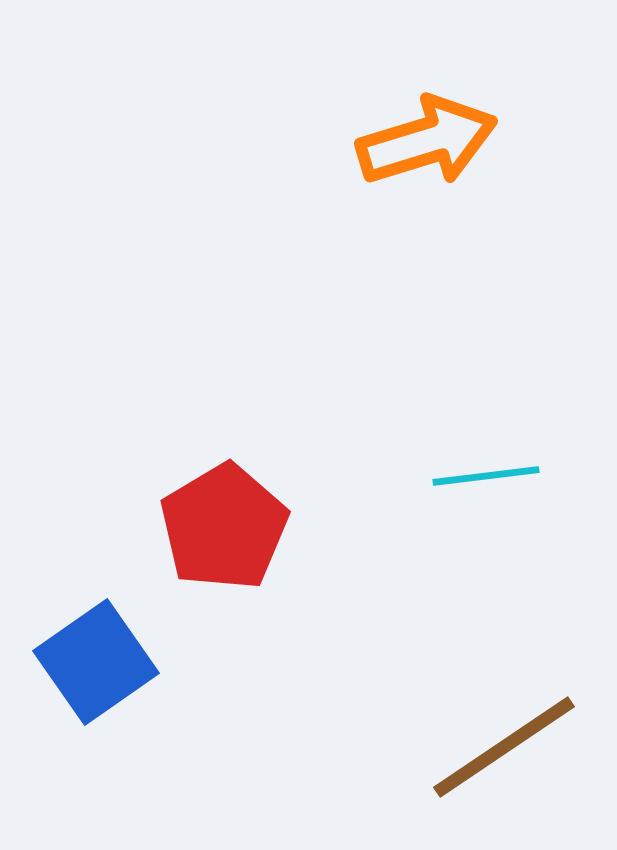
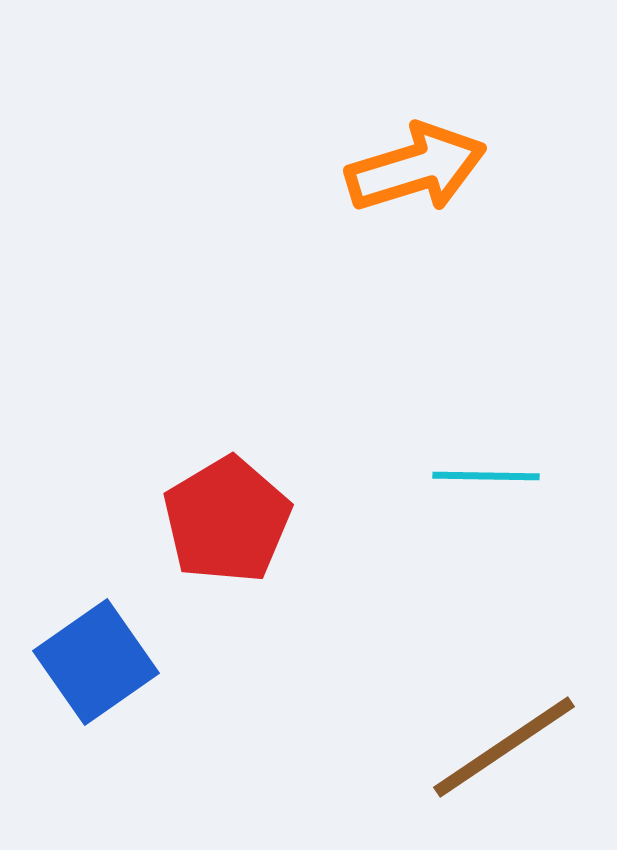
orange arrow: moved 11 px left, 27 px down
cyan line: rotated 8 degrees clockwise
red pentagon: moved 3 px right, 7 px up
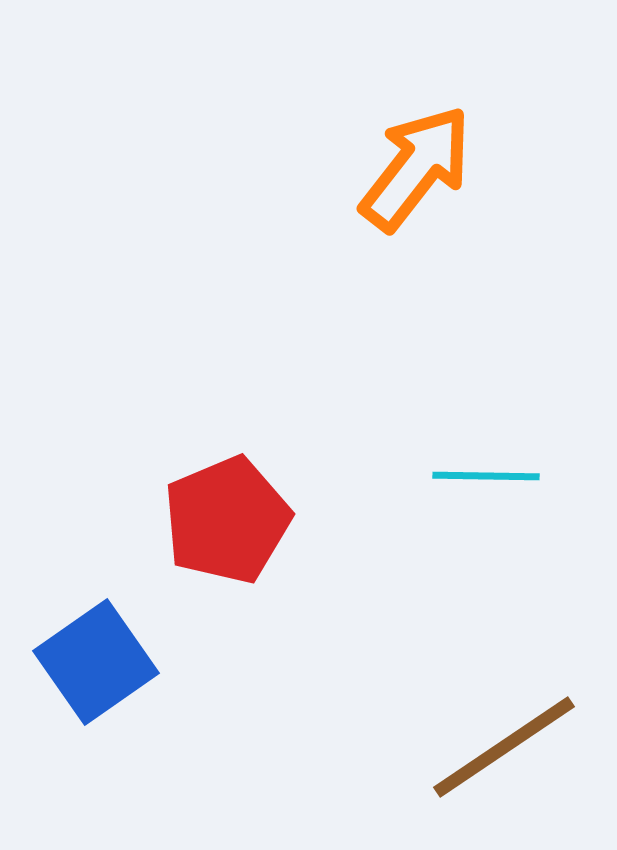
orange arrow: rotated 35 degrees counterclockwise
red pentagon: rotated 8 degrees clockwise
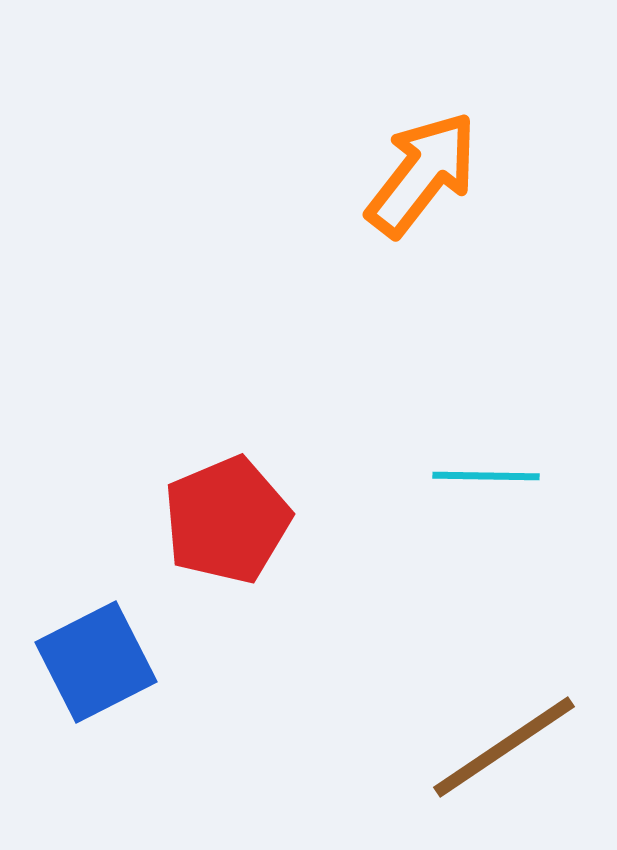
orange arrow: moved 6 px right, 6 px down
blue square: rotated 8 degrees clockwise
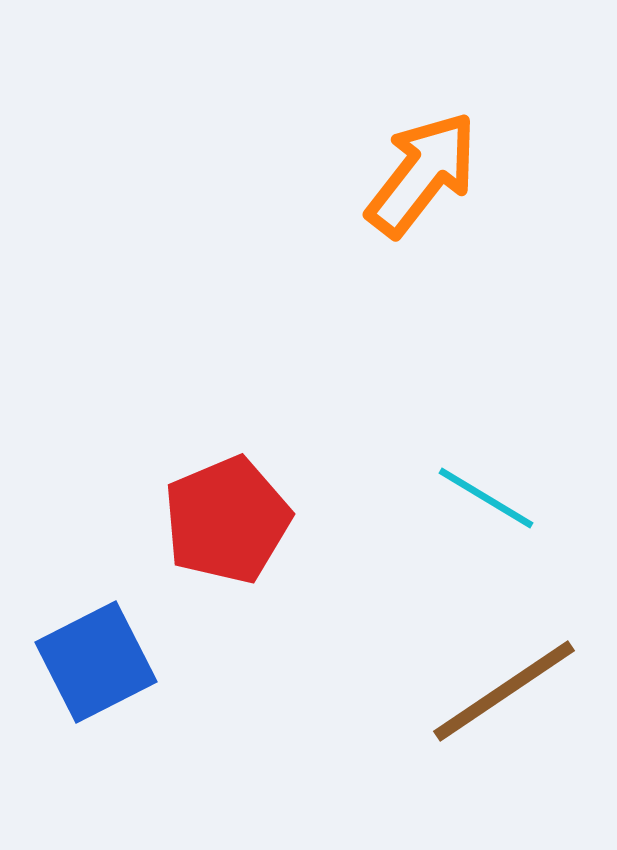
cyan line: moved 22 px down; rotated 30 degrees clockwise
brown line: moved 56 px up
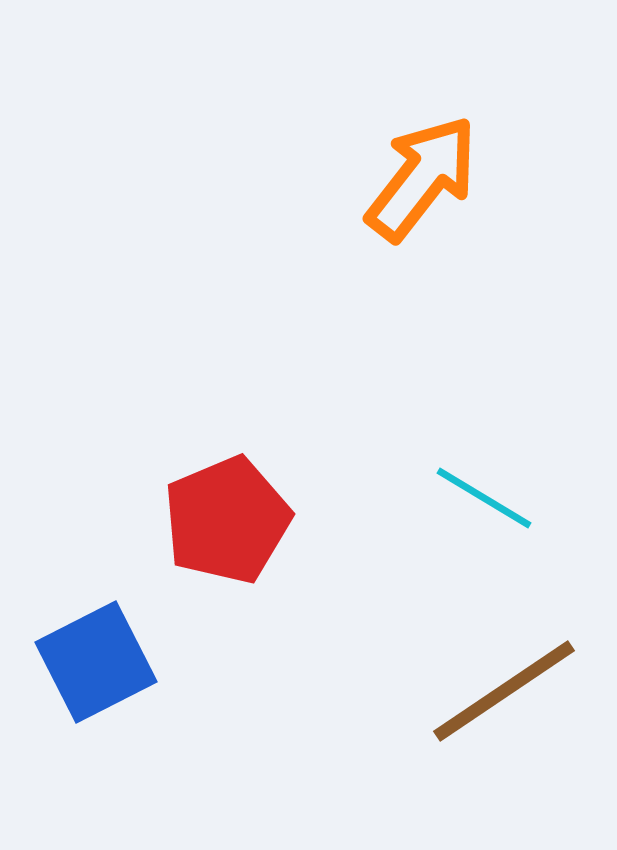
orange arrow: moved 4 px down
cyan line: moved 2 px left
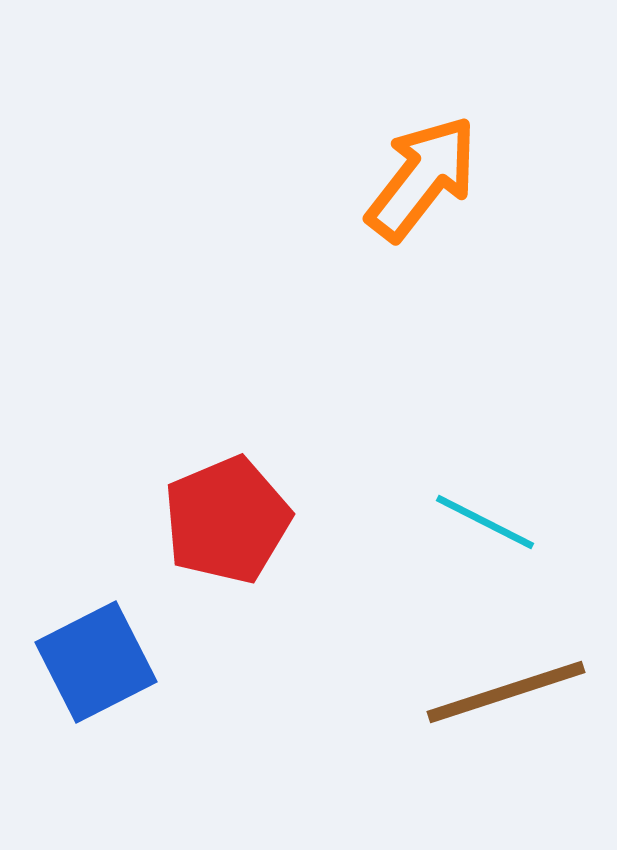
cyan line: moved 1 px right, 24 px down; rotated 4 degrees counterclockwise
brown line: moved 2 px right, 1 px down; rotated 16 degrees clockwise
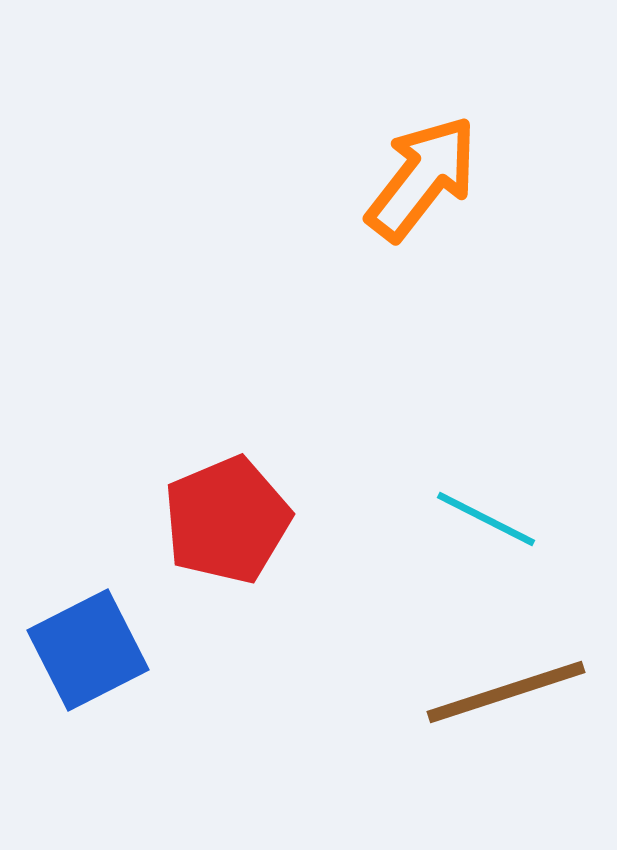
cyan line: moved 1 px right, 3 px up
blue square: moved 8 px left, 12 px up
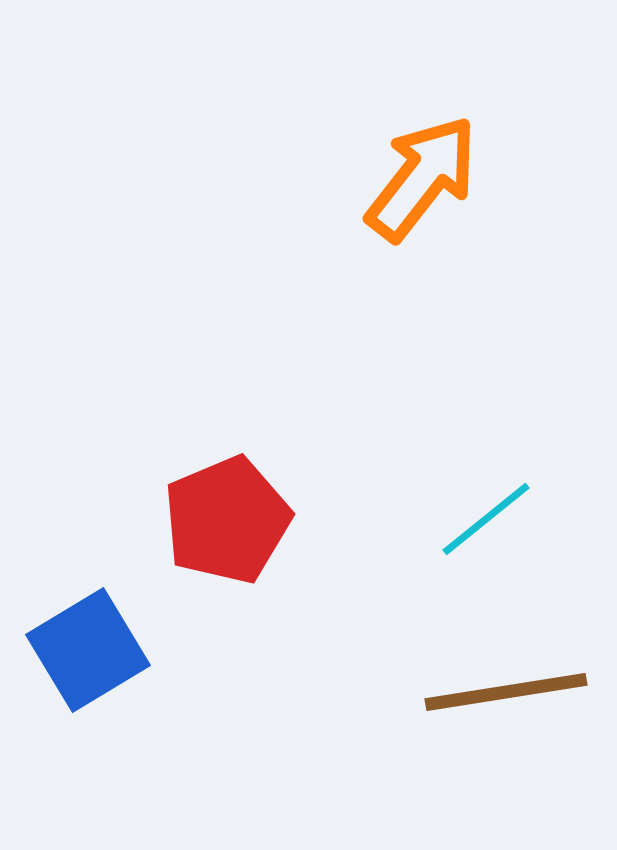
cyan line: rotated 66 degrees counterclockwise
blue square: rotated 4 degrees counterclockwise
brown line: rotated 9 degrees clockwise
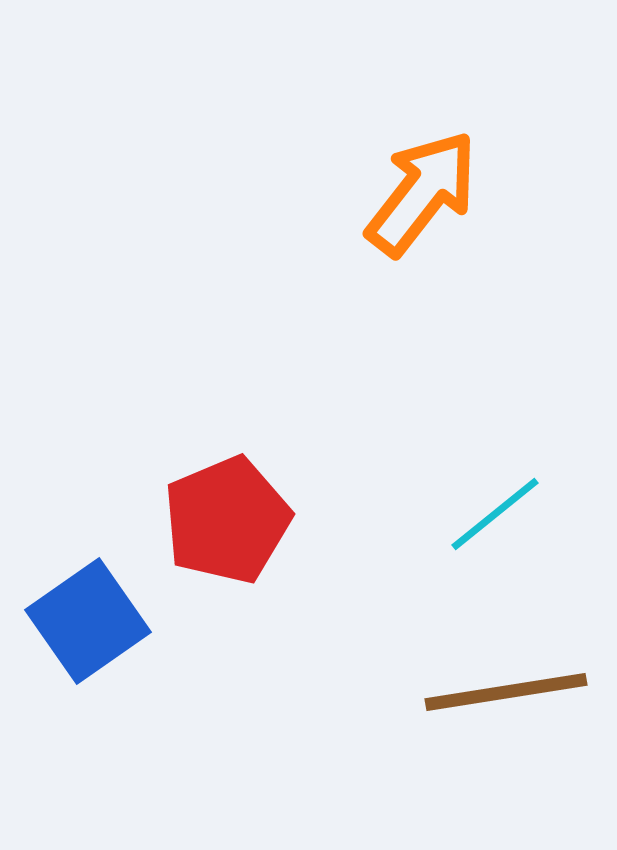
orange arrow: moved 15 px down
cyan line: moved 9 px right, 5 px up
blue square: moved 29 px up; rotated 4 degrees counterclockwise
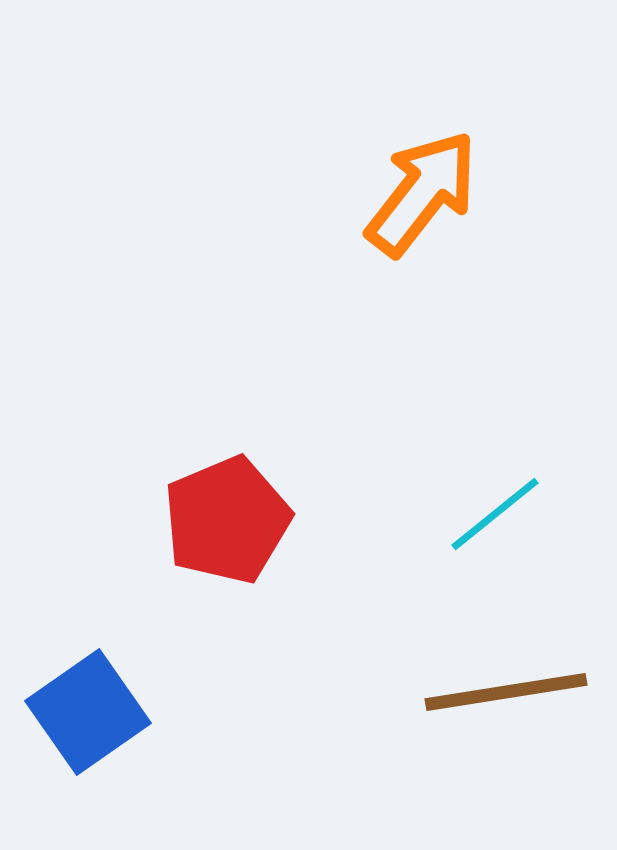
blue square: moved 91 px down
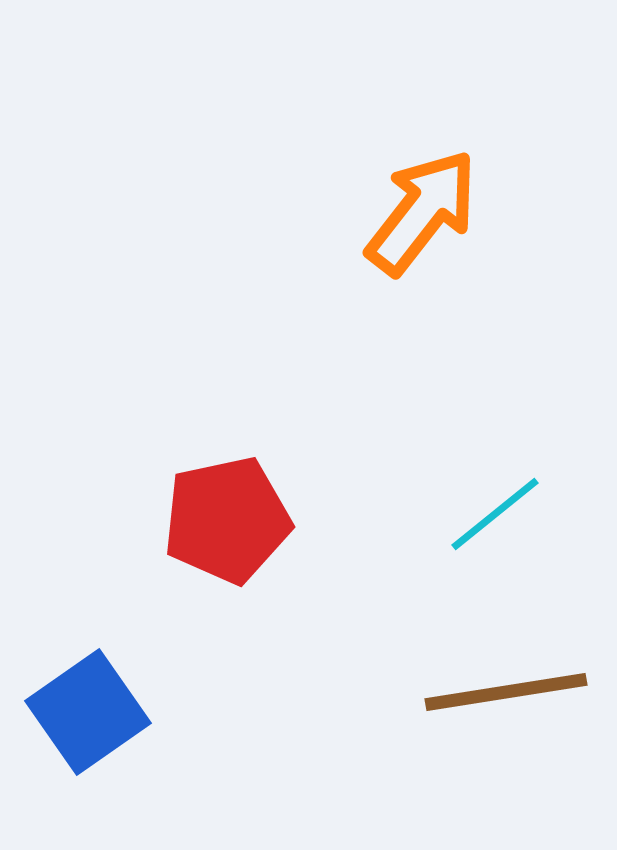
orange arrow: moved 19 px down
red pentagon: rotated 11 degrees clockwise
